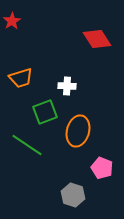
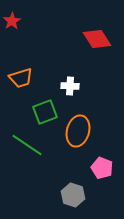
white cross: moved 3 px right
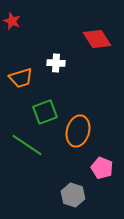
red star: rotated 18 degrees counterclockwise
white cross: moved 14 px left, 23 px up
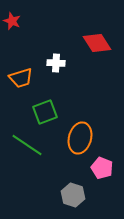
red diamond: moved 4 px down
orange ellipse: moved 2 px right, 7 px down
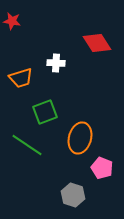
red star: rotated 12 degrees counterclockwise
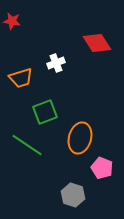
white cross: rotated 24 degrees counterclockwise
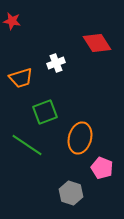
gray hexagon: moved 2 px left, 2 px up
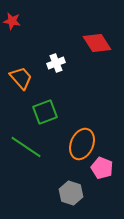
orange trapezoid: rotated 115 degrees counterclockwise
orange ellipse: moved 2 px right, 6 px down; rotated 8 degrees clockwise
green line: moved 1 px left, 2 px down
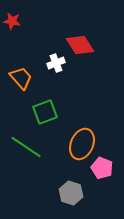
red diamond: moved 17 px left, 2 px down
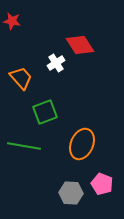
white cross: rotated 12 degrees counterclockwise
green line: moved 2 px left, 1 px up; rotated 24 degrees counterclockwise
pink pentagon: moved 16 px down
gray hexagon: rotated 15 degrees counterclockwise
